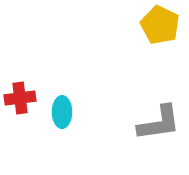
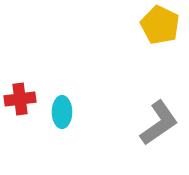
red cross: moved 1 px down
gray L-shape: rotated 27 degrees counterclockwise
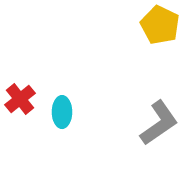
red cross: rotated 32 degrees counterclockwise
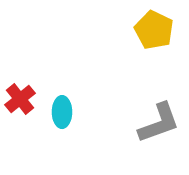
yellow pentagon: moved 6 px left, 5 px down
gray L-shape: rotated 15 degrees clockwise
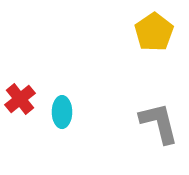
yellow pentagon: moved 2 px down; rotated 12 degrees clockwise
gray L-shape: rotated 84 degrees counterclockwise
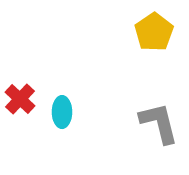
red cross: rotated 8 degrees counterclockwise
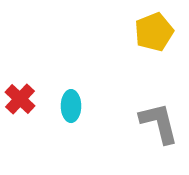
yellow pentagon: rotated 12 degrees clockwise
cyan ellipse: moved 9 px right, 6 px up
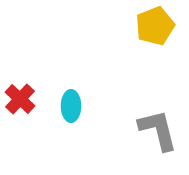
yellow pentagon: moved 1 px right, 6 px up
gray L-shape: moved 1 px left, 7 px down
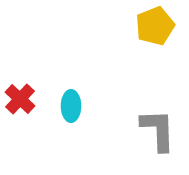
gray L-shape: rotated 12 degrees clockwise
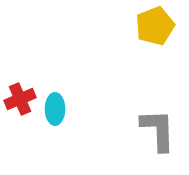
red cross: rotated 24 degrees clockwise
cyan ellipse: moved 16 px left, 3 px down
